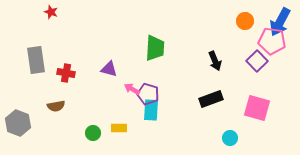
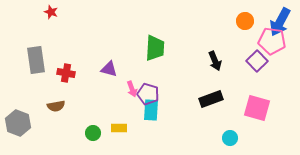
pink arrow: rotated 140 degrees counterclockwise
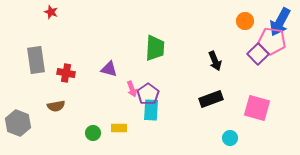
purple square: moved 1 px right, 7 px up
purple pentagon: rotated 20 degrees clockwise
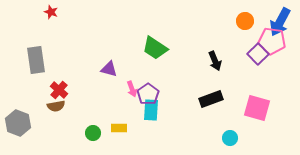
green trapezoid: rotated 120 degrees clockwise
red cross: moved 7 px left, 17 px down; rotated 30 degrees clockwise
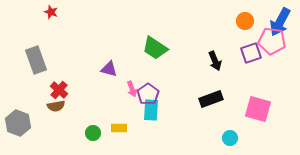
purple square: moved 7 px left, 1 px up; rotated 25 degrees clockwise
gray rectangle: rotated 12 degrees counterclockwise
pink square: moved 1 px right, 1 px down
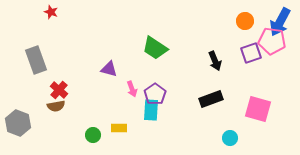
purple pentagon: moved 7 px right
green circle: moved 2 px down
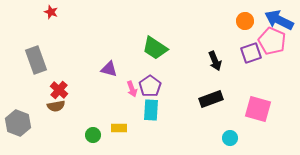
blue arrow: moved 1 px left, 2 px up; rotated 88 degrees clockwise
pink pentagon: rotated 16 degrees clockwise
purple pentagon: moved 5 px left, 8 px up
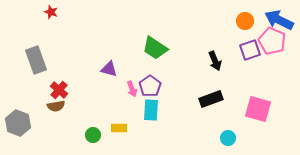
purple square: moved 1 px left, 3 px up
cyan circle: moved 2 px left
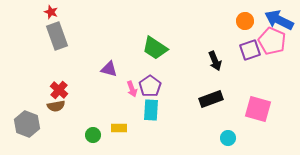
gray rectangle: moved 21 px right, 24 px up
gray hexagon: moved 9 px right, 1 px down
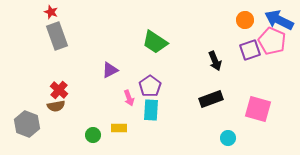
orange circle: moved 1 px up
green trapezoid: moved 6 px up
purple triangle: moved 1 px right, 1 px down; rotated 42 degrees counterclockwise
pink arrow: moved 3 px left, 9 px down
